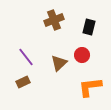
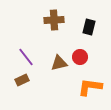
brown cross: rotated 18 degrees clockwise
red circle: moved 2 px left, 2 px down
brown triangle: rotated 30 degrees clockwise
brown rectangle: moved 1 px left, 2 px up
orange L-shape: rotated 15 degrees clockwise
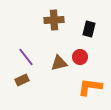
black rectangle: moved 2 px down
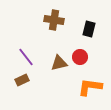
brown cross: rotated 12 degrees clockwise
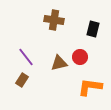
black rectangle: moved 4 px right
brown rectangle: rotated 32 degrees counterclockwise
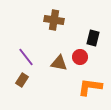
black rectangle: moved 9 px down
brown triangle: rotated 24 degrees clockwise
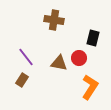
red circle: moved 1 px left, 1 px down
orange L-shape: rotated 115 degrees clockwise
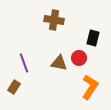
purple line: moved 2 px left, 6 px down; rotated 18 degrees clockwise
brown rectangle: moved 8 px left, 7 px down
